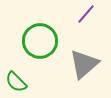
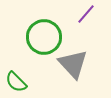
green circle: moved 4 px right, 4 px up
gray triangle: moved 11 px left; rotated 32 degrees counterclockwise
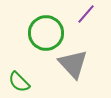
green circle: moved 2 px right, 4 px up
green semicircle: moved 3 px right
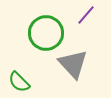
purple line: moved 1 px down
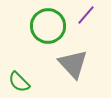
green circle: moved 2 px right, 7 px up
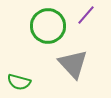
green semicircle: rotated 30 degrees counterclockwise
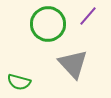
purple line: moved 2 px right, 1 px down
green circle: moved 2 px up
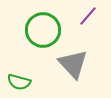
green circle: moved 5 px left, 6 px down
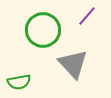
purple line: moved 1 px left
green semicircle: rotated 25 degrees counterclockwise
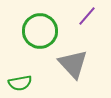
green circle: moved 3 px left, 1 px down
green semicircle: moved 1 px right, 1 px down
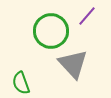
green circle: moved 11 px right
green semicircle: moved 1 px right; rotated 80 degrees clockwise
